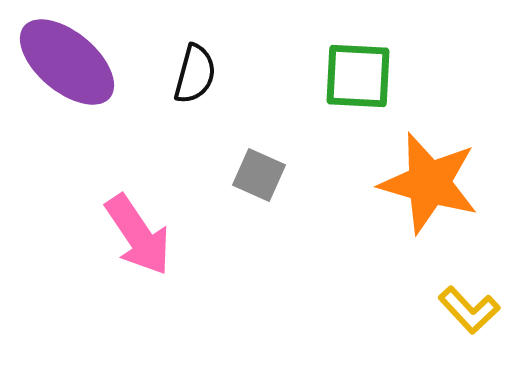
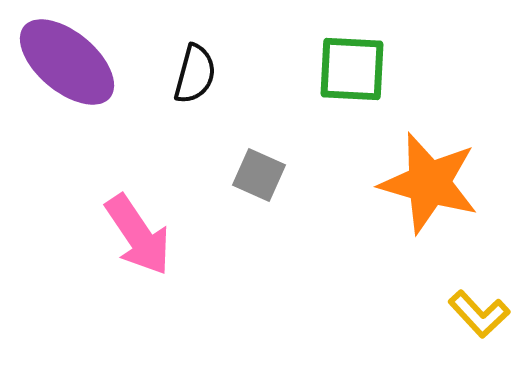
green square: moved 6 px left, 7 px up
yellow L-shape: moved 10 px right, 4 px down
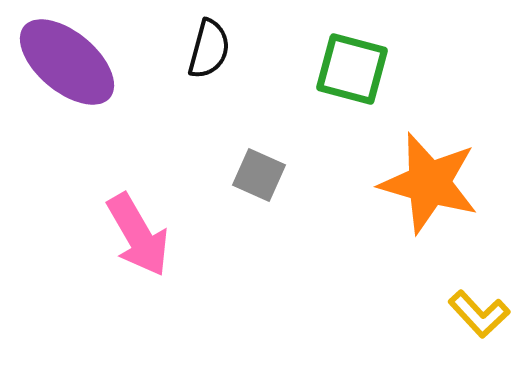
green square: rotated 12 degrees clockwise
black semicircle: moved 14 px right, 25 px up
pink arrow: rotated 4 degrees clockwise
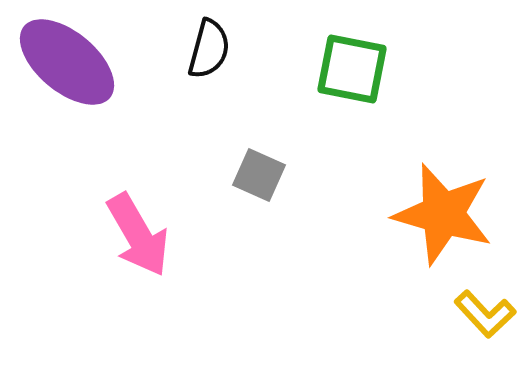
green square: rotated 4 degrees counterclockwise
orange star: moved 14 px right, 31 px down
yellow L-shape: moved 6 px right
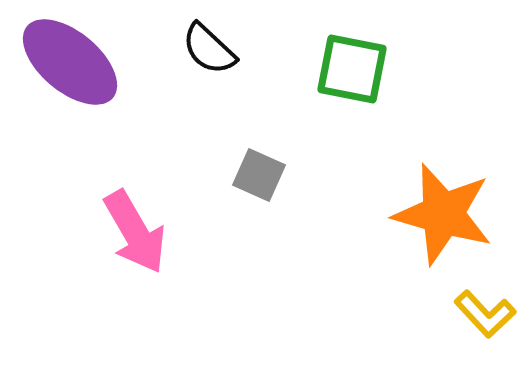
black semicircle: rotated 118 degrees clockwise
purple ellipse: moved 3 px right
pink arrow: moved 3 px left, 3 px up
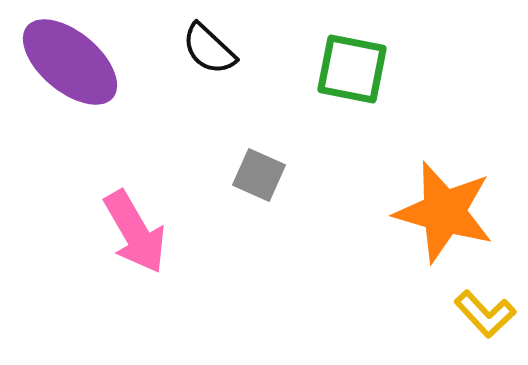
orange star: moved 1 px right, 2 px up
